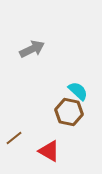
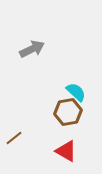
cyan semicircle: moved 2 px left, 1 px down
brown hexagon: moved 1 px left; rotated 20 degrees counterclockwise
red triangle: moved 17 px right
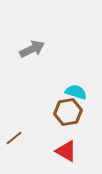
cyan semicircle: rotated 25 degrees counterclockwise
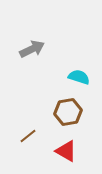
cyan semicircle: moved 3 px right, 15 px up
brown line: moved 14 px right, 2 px up
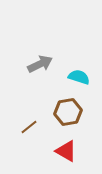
gray arrow: moved 8 px right, 15 px down
brown line: moved 1 px right, 9 px up
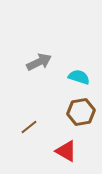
gray arrow: moved 1 px left, 2 px up
brown hexagon: moved 13 px right
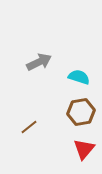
red triangle: moved 18 px right, 2 px up; rotated 40 degrees clockwise
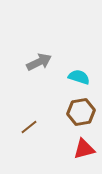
red triangle: rotated 35 degrees clockwise
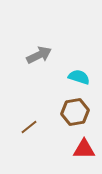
gray arrow: moved 7 px up
brown hexagon: moved 6 px left
red triangle: rotated 15 degrees clockwise
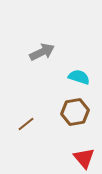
gray arrow: moved 3 px right, 3 px up
brown line: moved 3 px left, 3 px up
red triangle: moved 9 px down; rotated 50 degrees clockwise
